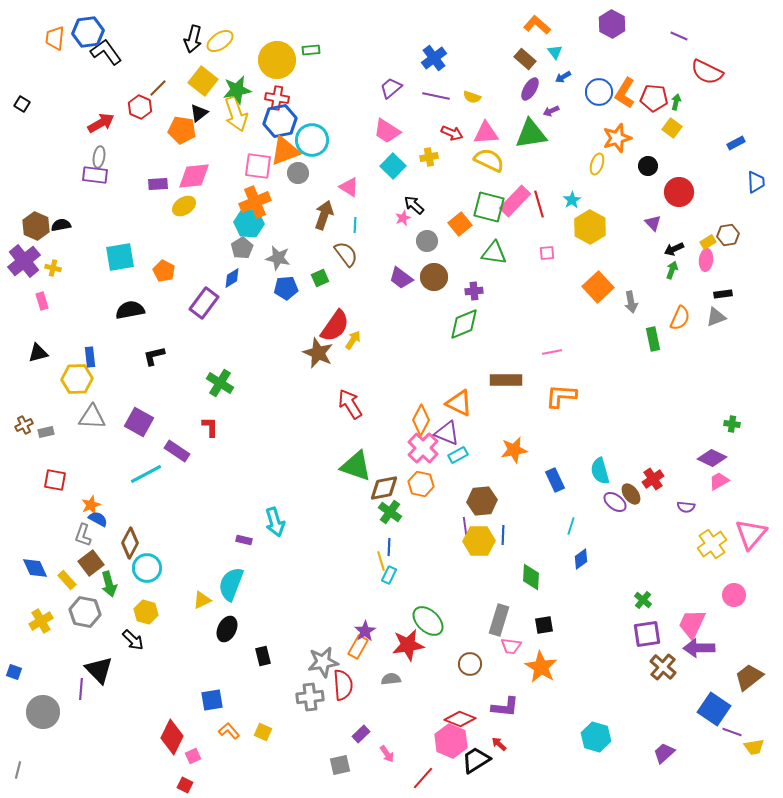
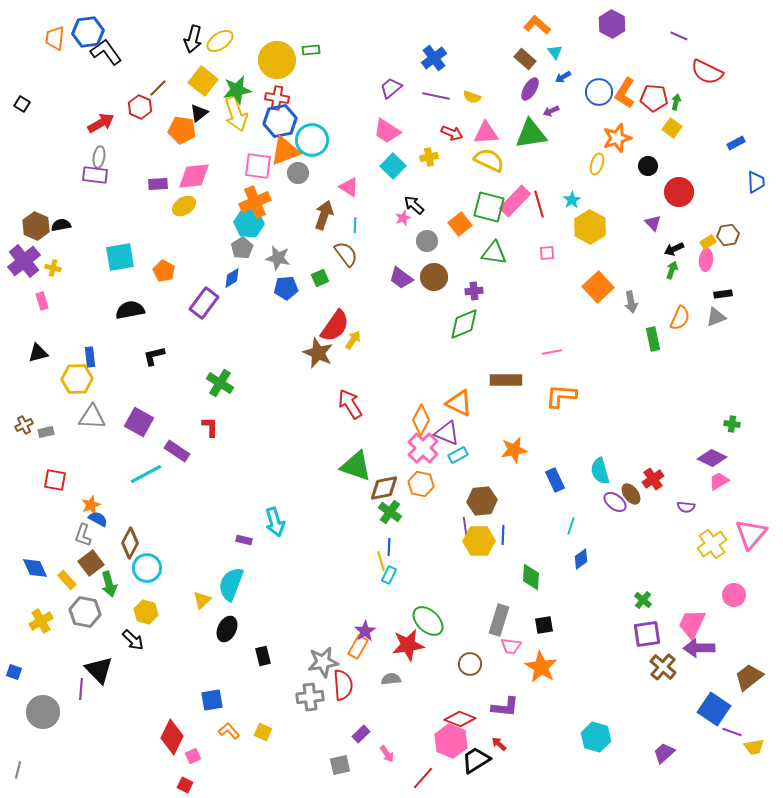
yellow triangle at (202, 600): rotated 18 degrees counterclockwise
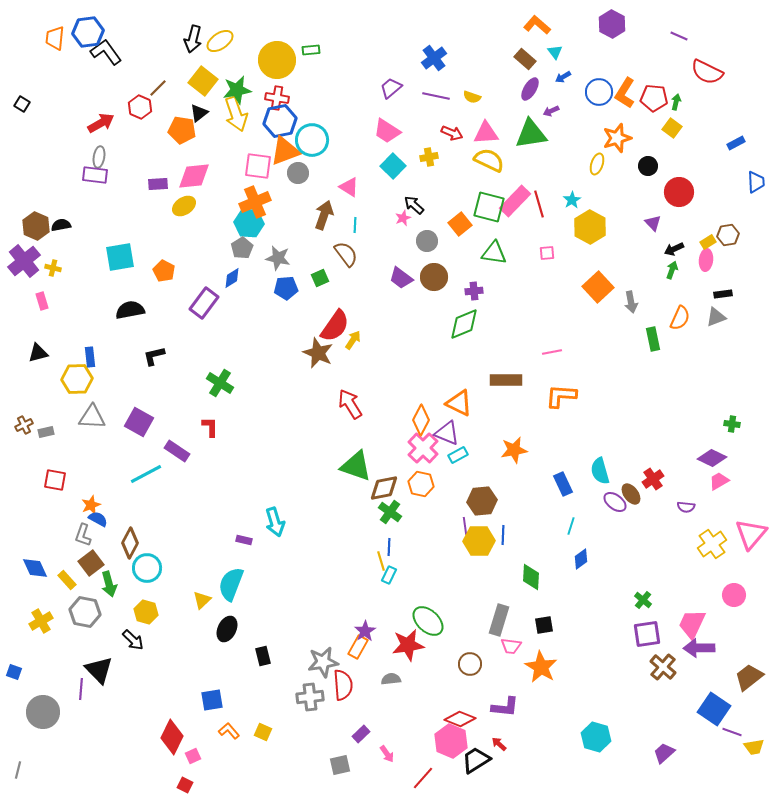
blue rectangle at (555, 480): moved 8 px right, 4 px down
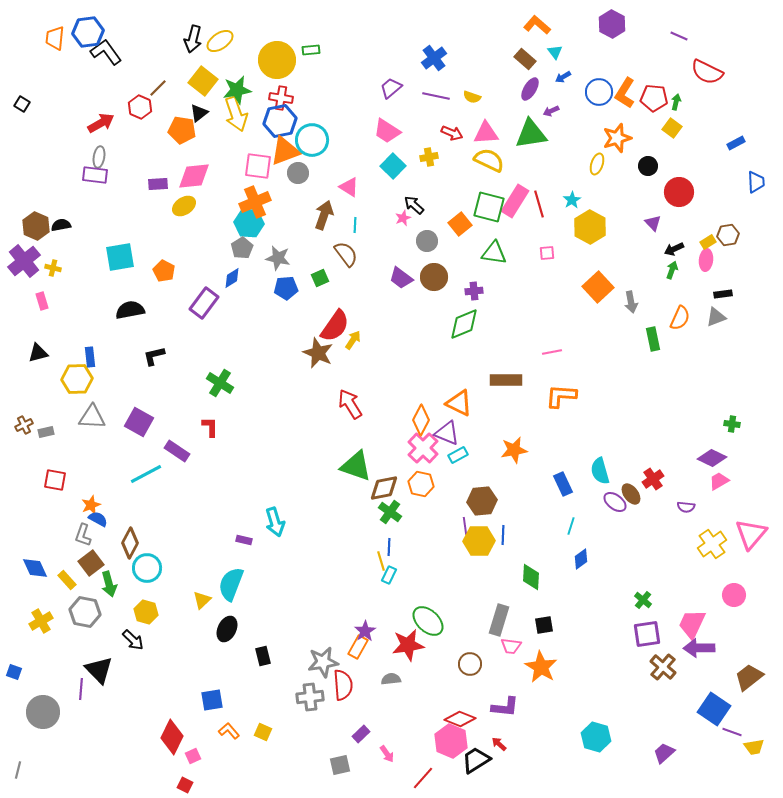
red cross at (277, 98): moved 4 px right
pink rectangle at (515, 201): rotated 12 degrees counterclockwise
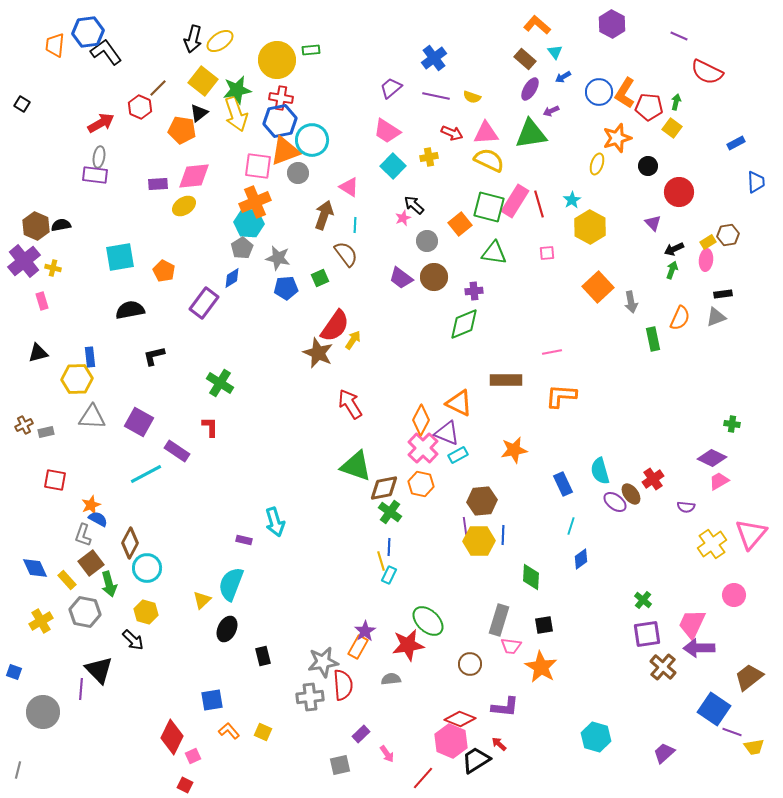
orange trapezoid at (55, 38): moved 7 px down
red pentagon at (654, 98): moved 5 px left, 9 px down
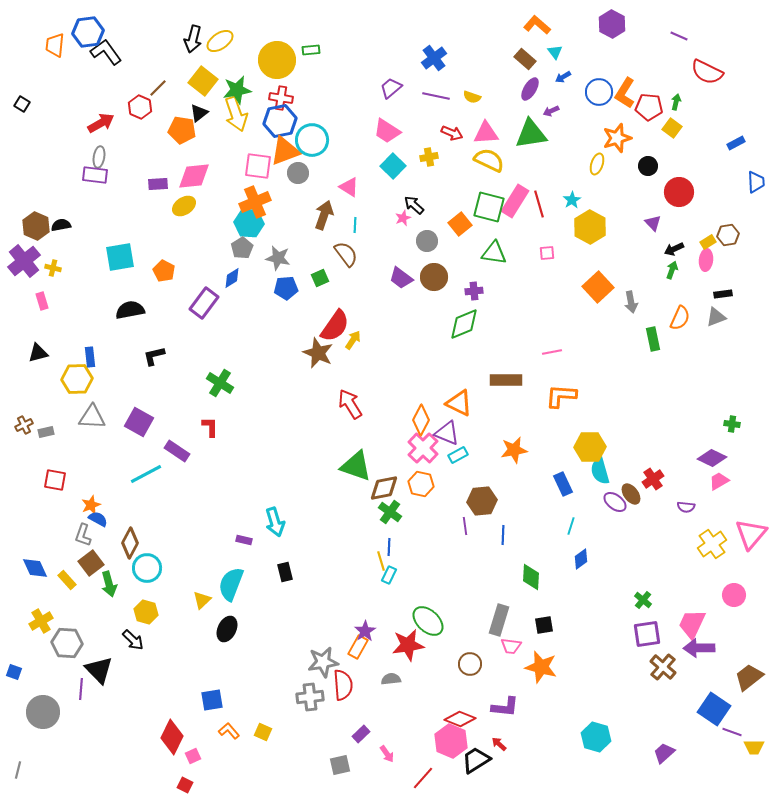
yellow hexagon at (479, 541): moved 111 px right, 94 px up
gray hexagon at (85, 612): moved 18 px left, 31 px down; rotated 8 degrees counterclockwise
black rectangle at (263, 656): moved 22 px right, 84 px up
orange star at (541, 667): rotated 16 degrees counterclockwise
yellow trapezoid at (754, 747): rotated 10 degrees clockwise
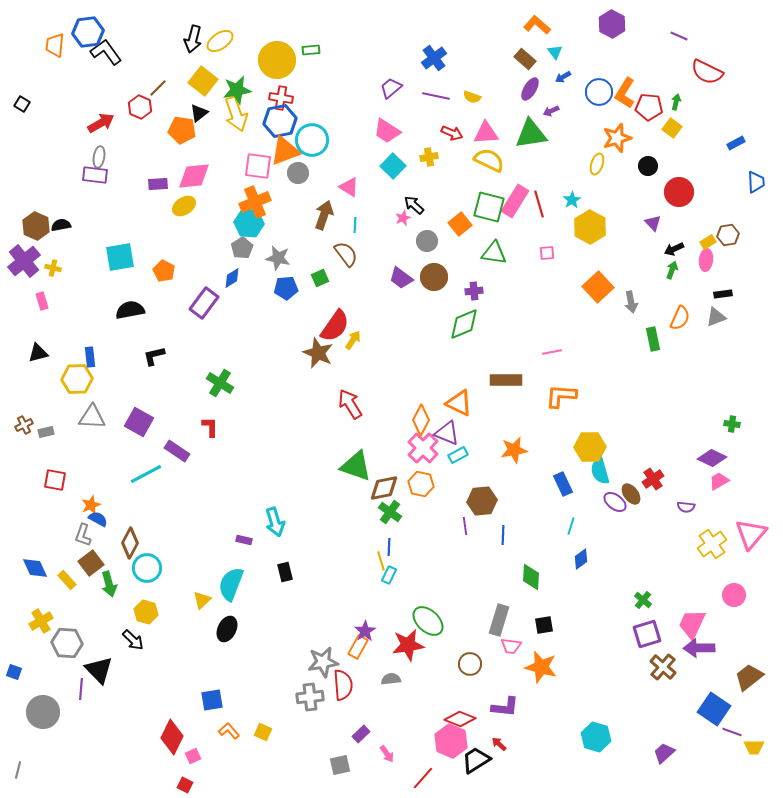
purple square at (647, 634): rotated 8 degrees counterclockwise
